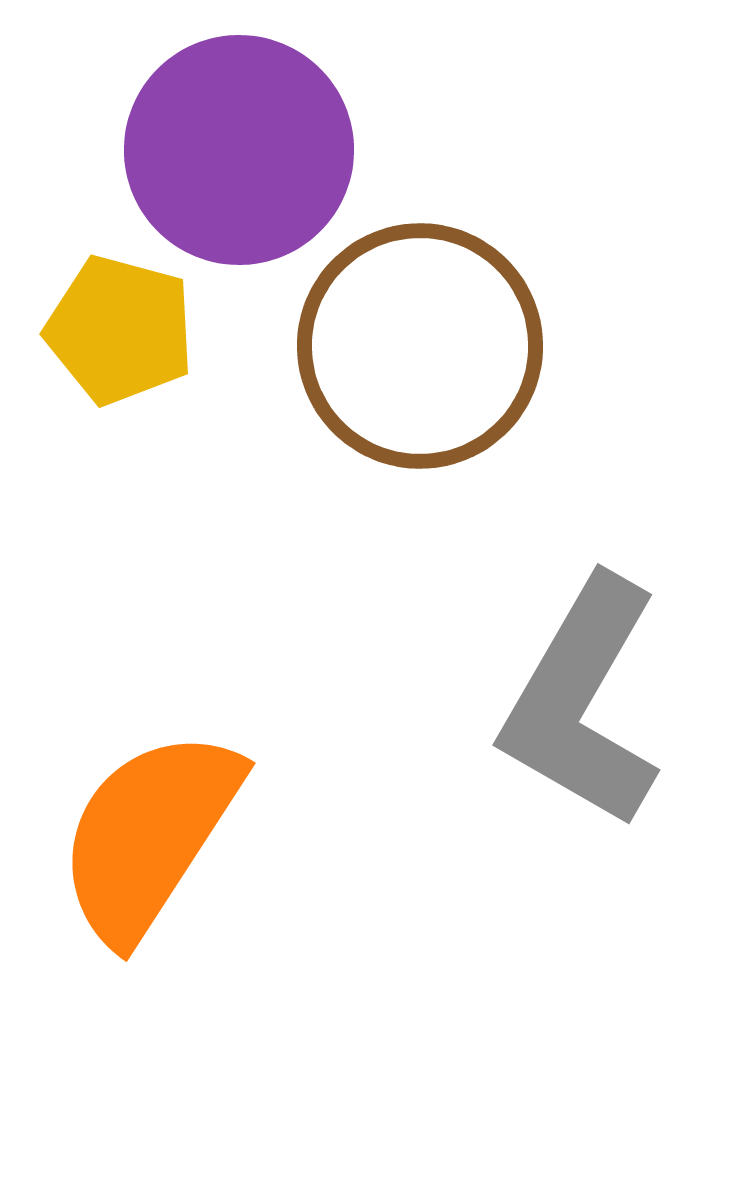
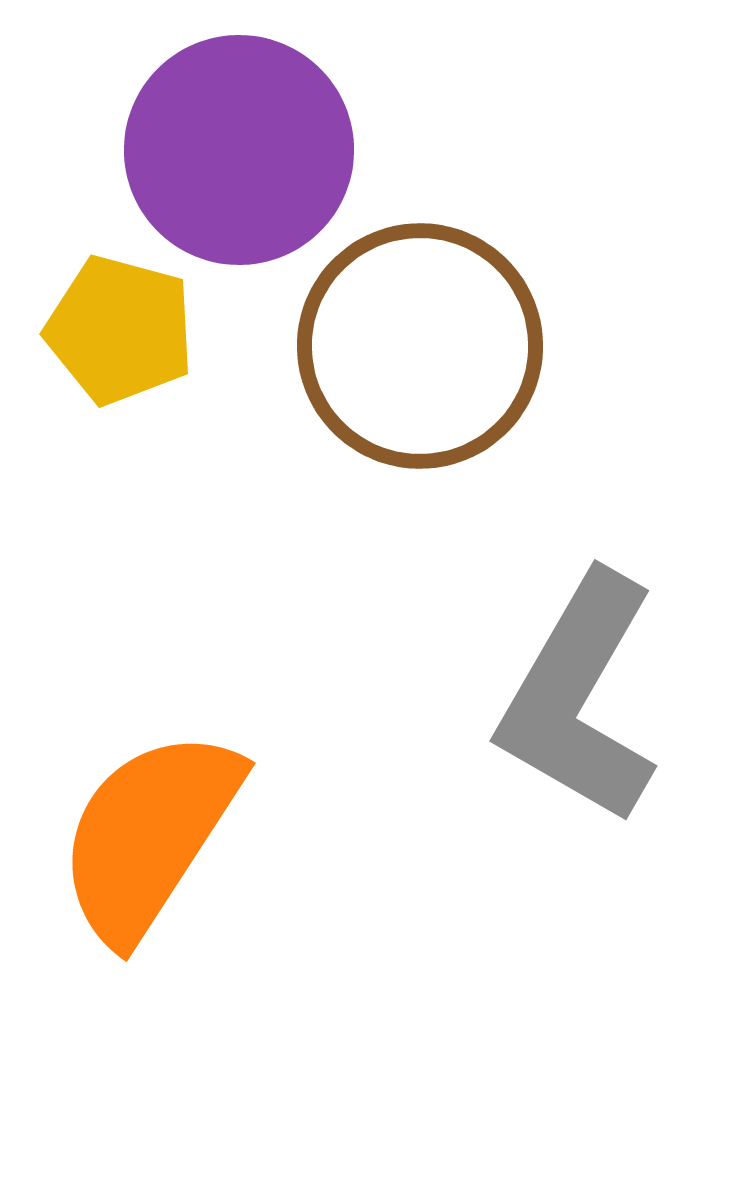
gray L-shape: moved 3 px left, 4 px up
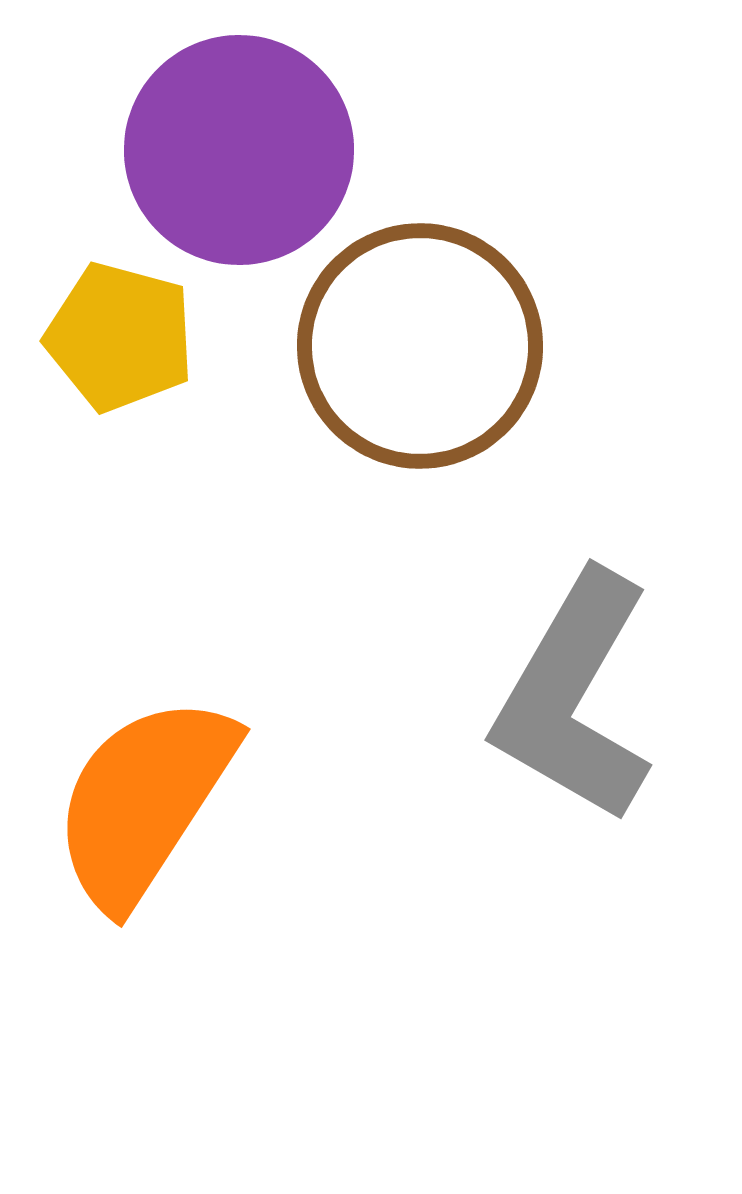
yellow pentagon: moved 7 px down
gray L-shape: moved 5 px left, 1 px up
orange semicircle: moved 5 px left, 34 px up
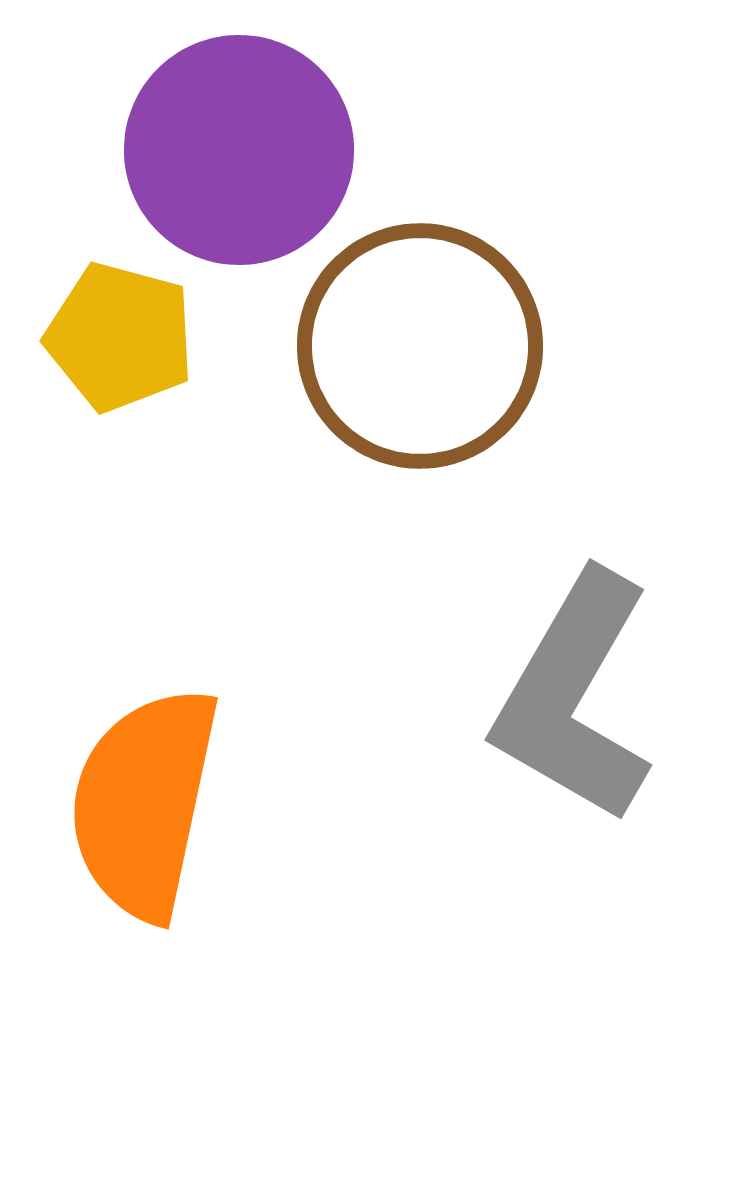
orange semicircle: moved 2 px down; rotated 21 degrees counterclockwise
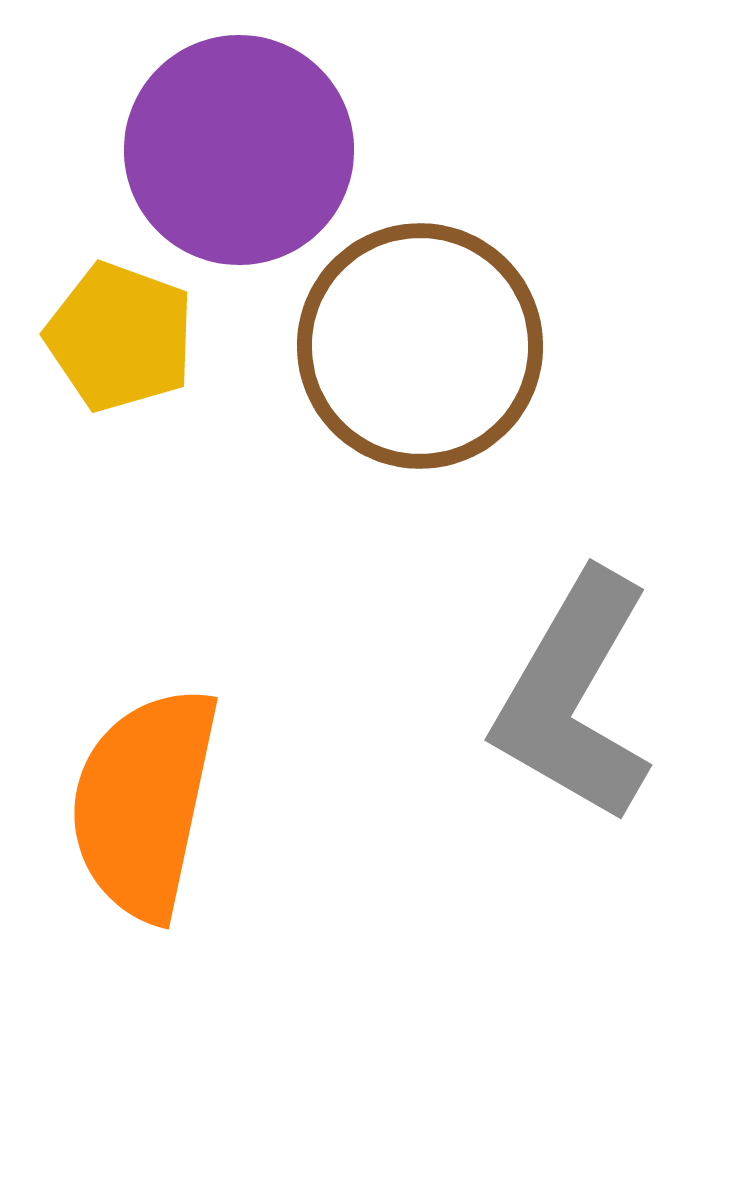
yellow pentagon: rotated 5 degrees clockwise
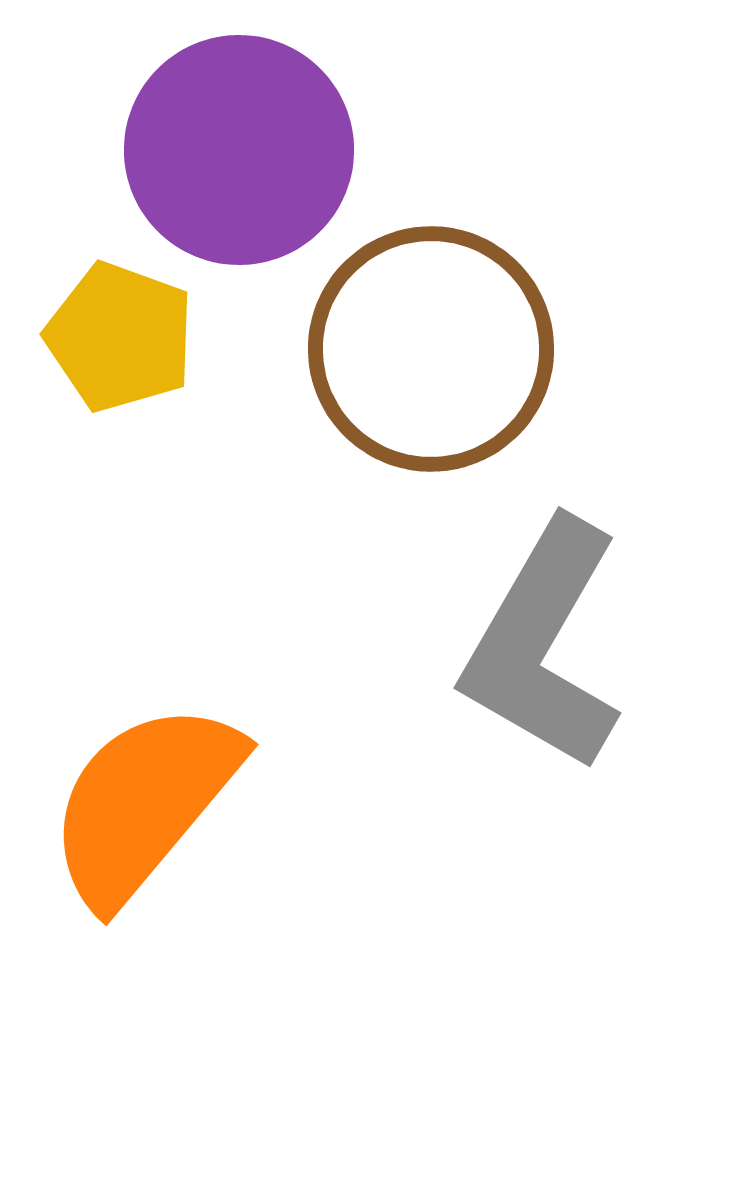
brown circle: moved 11 px right, 3 px down
gray L-shape: moved 31 px left, 52 px up
orange semicircle: rotated 28 degrees clockwise
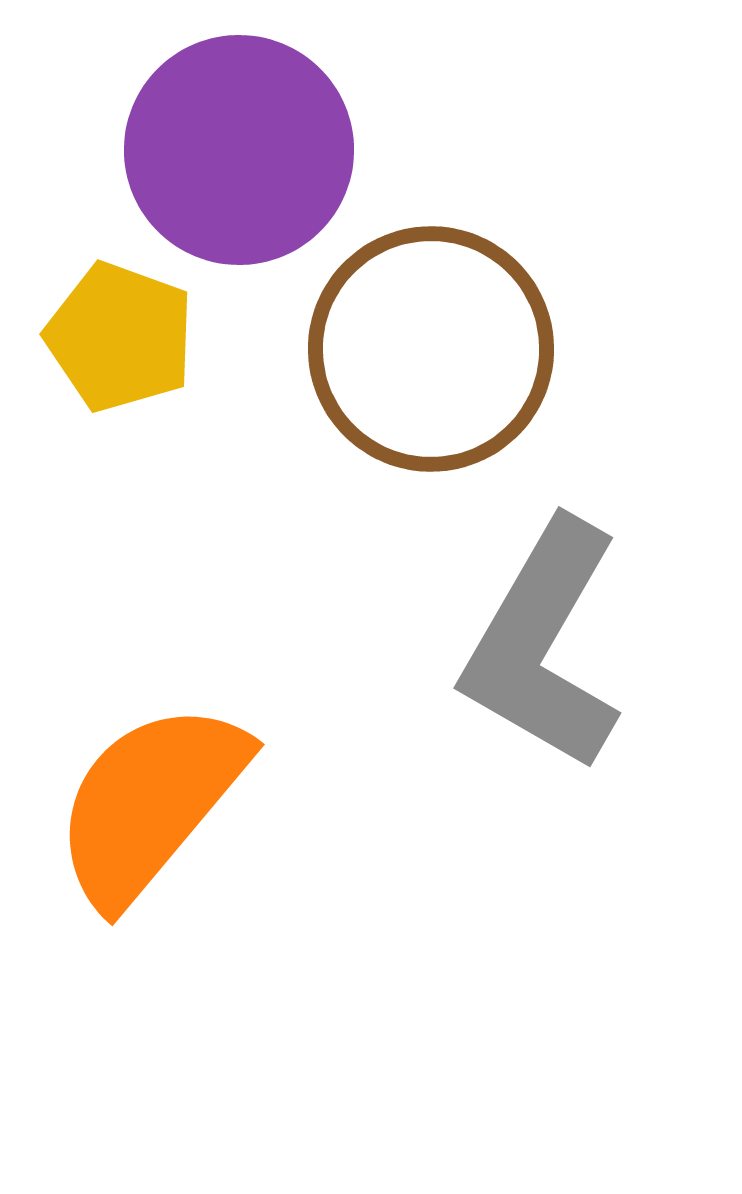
orange semicircle: moved 6 px right
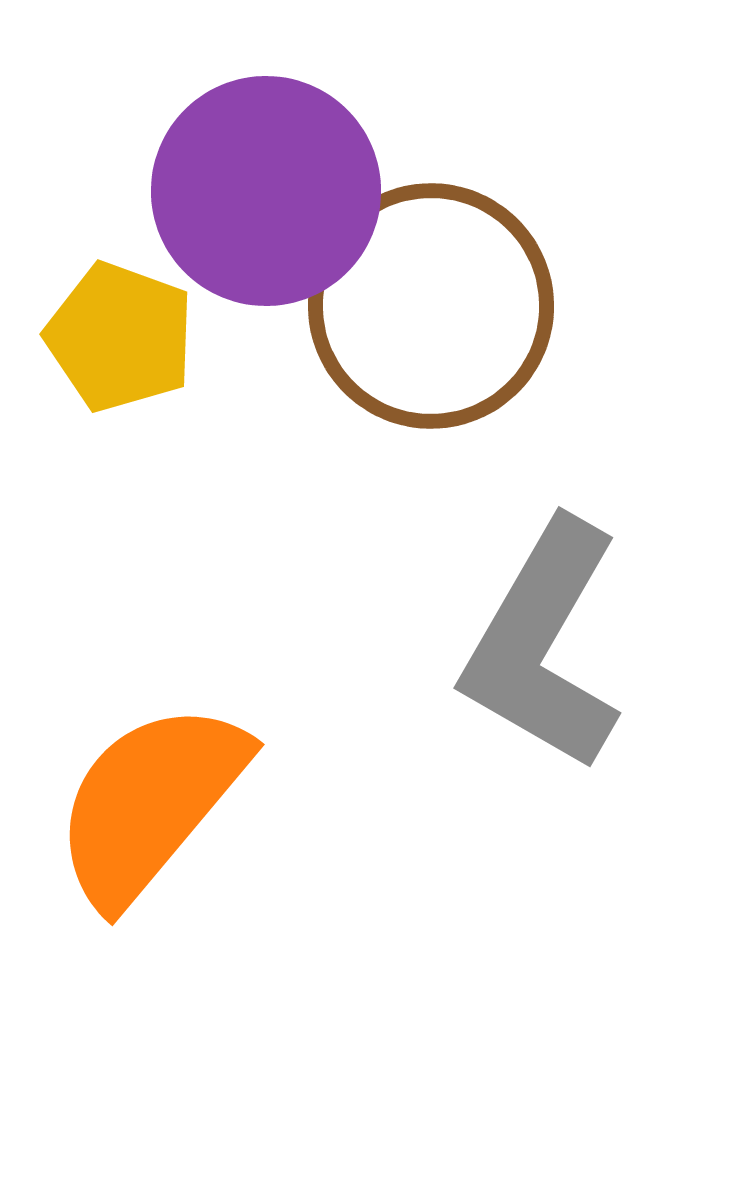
purple circle: moved 27 px right, 41 px down
brown circle: moved 43 px up
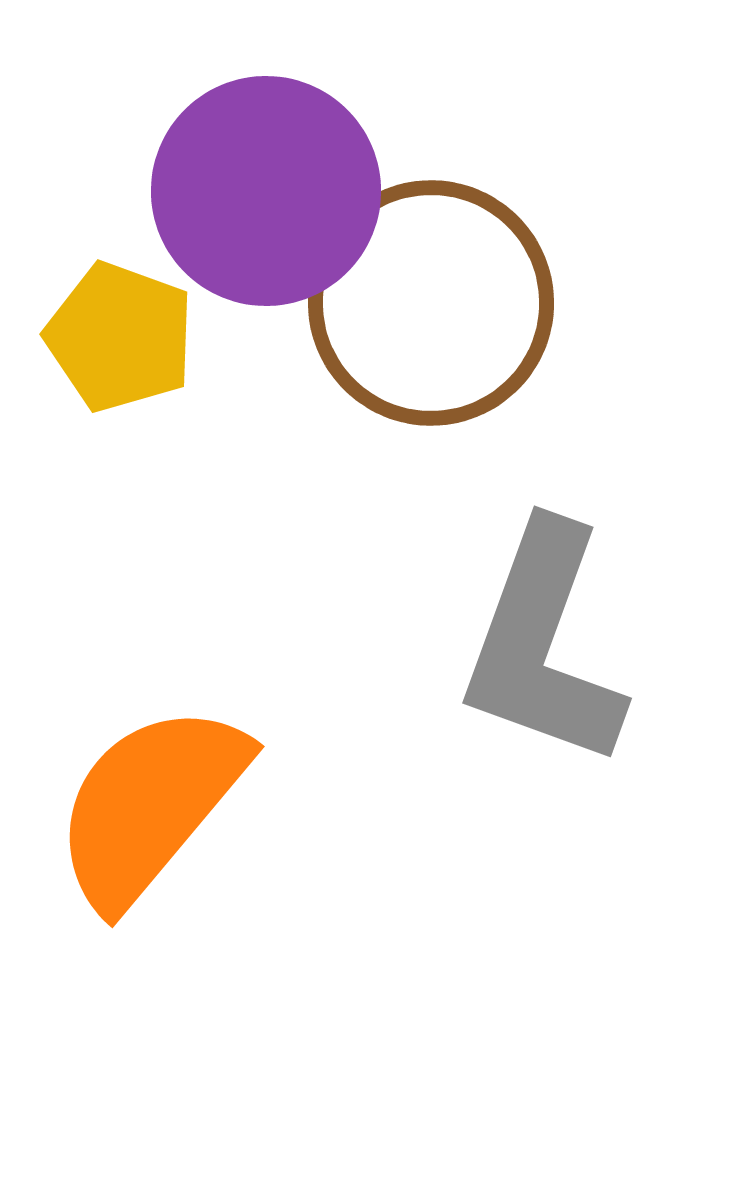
brown circle: moved 3 px up
gray L-shape: rotated 10 degrees counterclockwise
orange semicircle: moved 2 px down
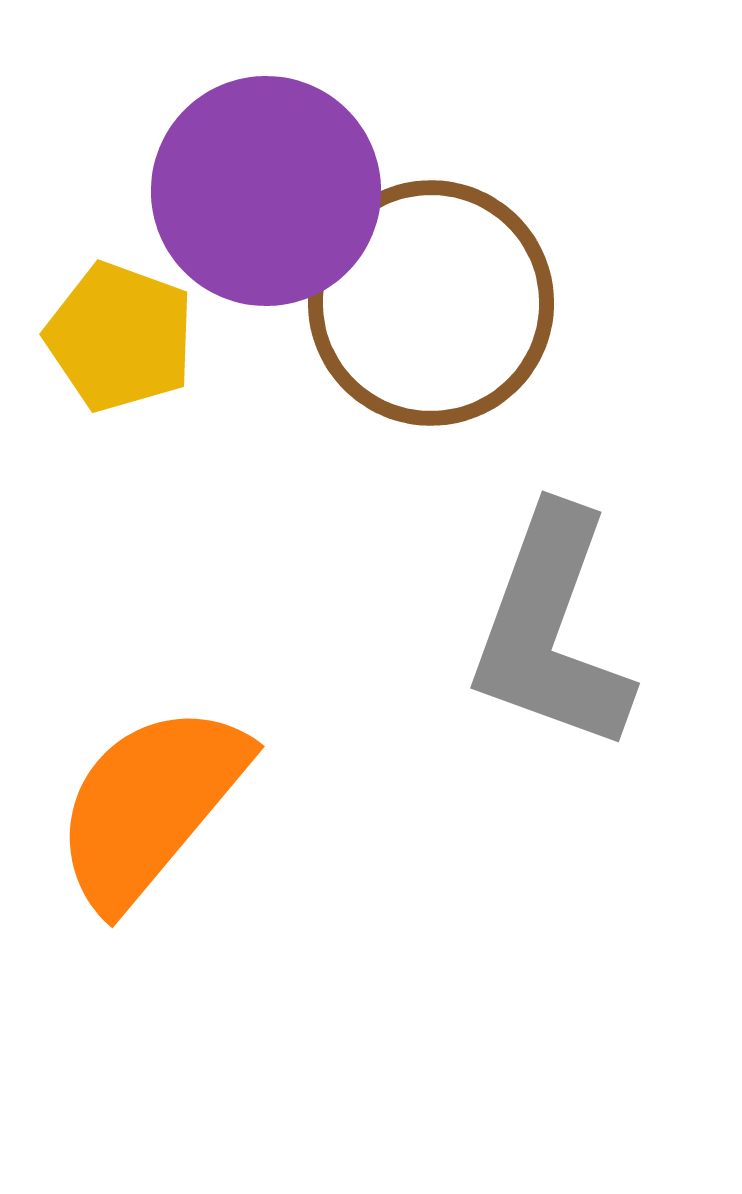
gray L-shape: moved 8 px right, 15 px up
